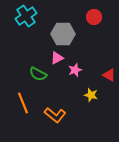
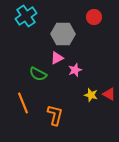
red triangle: moved 19 px down
orange L-shape: rotated 115 degrees counterclockwise
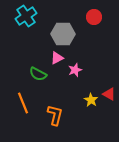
yellow star: moved 5 px down; rotated 16 degrees clockwise
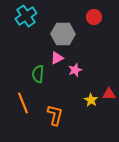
green semicircle: rotated 66 degrees clockwise
red triangle: rotated 32 degrees counterclockwise
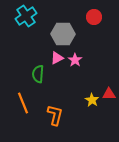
pink star: moved 10 px up; rotated 16 degrees counterclockwise
yellow star: moved 1 px right
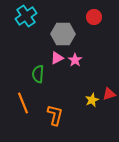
red triangle: rotated 16 degrees counterclockwise
yellow star: rotated 16 degrees clockwise
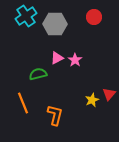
gray hexagon: moved 8 px left, 10 px up
green semicircle: rotated 72 degrees clockwise
red triangle: rotated 32 degrees counterclockwise
